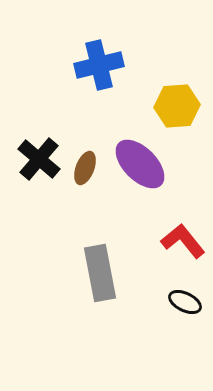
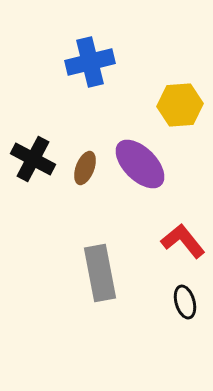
blue cross: moved 9 px left, 3 px up
yellow hexagon: moved 3 px right, 1 px up
black cross: moved 6 px left; rotated 12 degrees counterclockwise
black ellipse: rotated 48 degrees clockwise
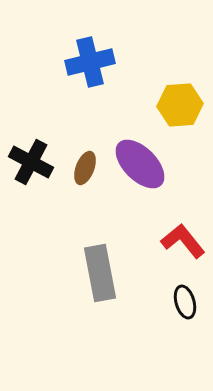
black cross: moved 2 px left, 3 px down
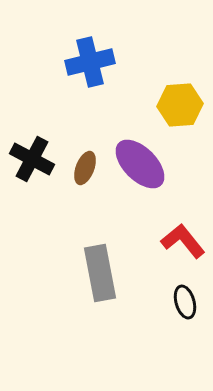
black cross: moved 1 px right, 3 px up
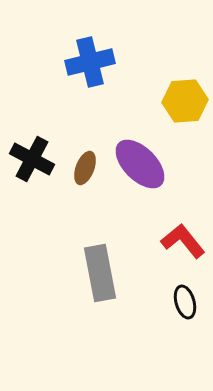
yellow hexagon: moved 5 px right, 4 px up
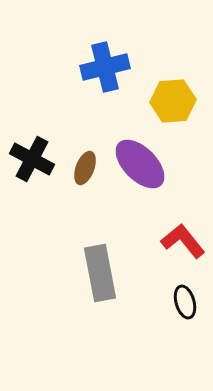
blue cross: moved 15 px right, 5 px down
yellow hexagon: moved 12 px left
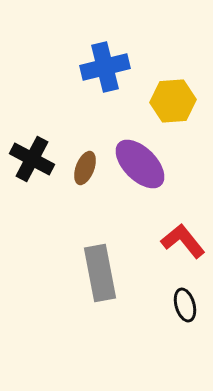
black ellipse: moved 3 px down
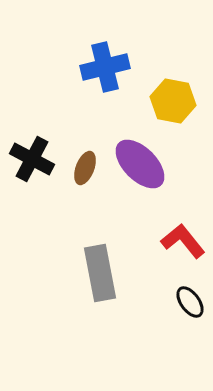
yellow hexagon: rotated 15 degrees clockwise
black ellipse: moved 5 px right, 3 px up; rotated 20 degrees counterclockwise
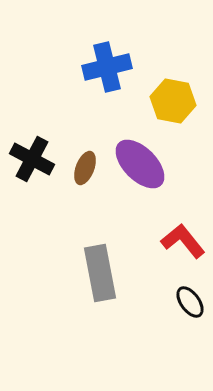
blue cross: moved 2 px right
